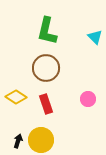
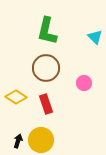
pink circle: moved 4 px left, 16 px up
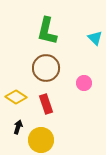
cyan triangle: moved 1 px down
black arrow: moved 14 px up
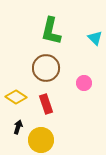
green L-shape: moved 4 px right
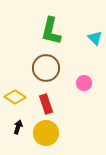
yellow diamond: moved 1 px left
yellow circle: moved 5 px right, 7 px up
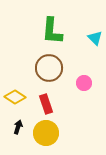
green L-shape: moved 1 px right; rotated 8 degrees counterclockwise
brown circle: moved 3 px right
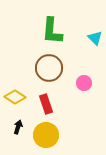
yellow circle: moved 2 px down
